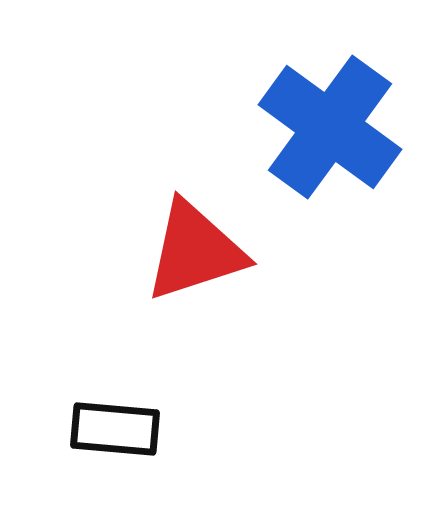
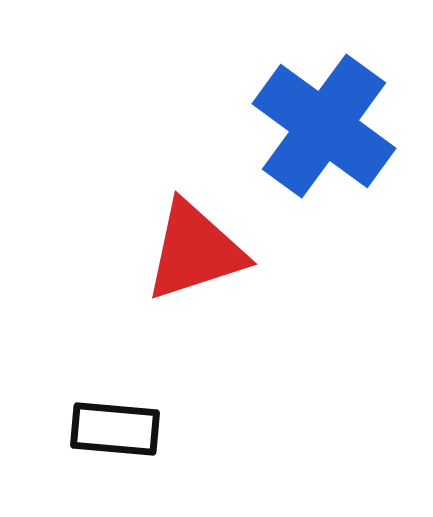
blue cross: moved 6 px left, 1 px up
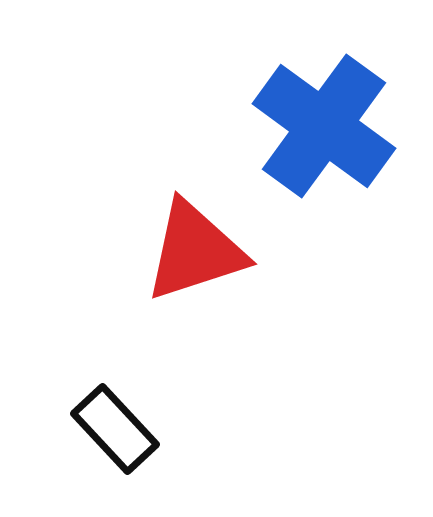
black rectangle: rotated 42 degrees clockwise
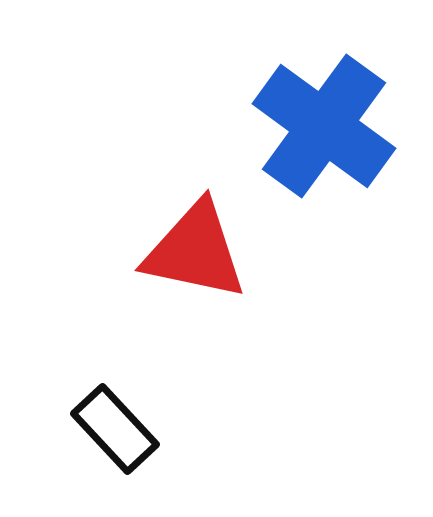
red triangle: rotated 30 degrees clockwise
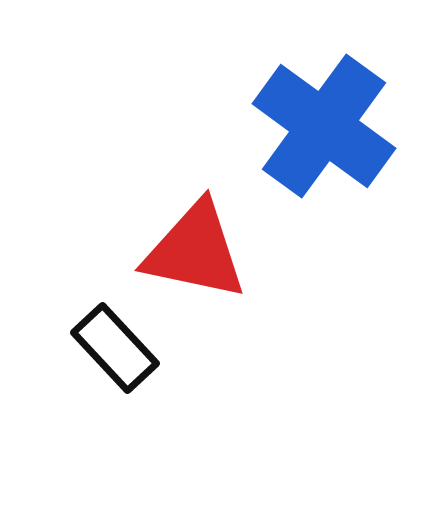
black rectangle: moved 81 px up
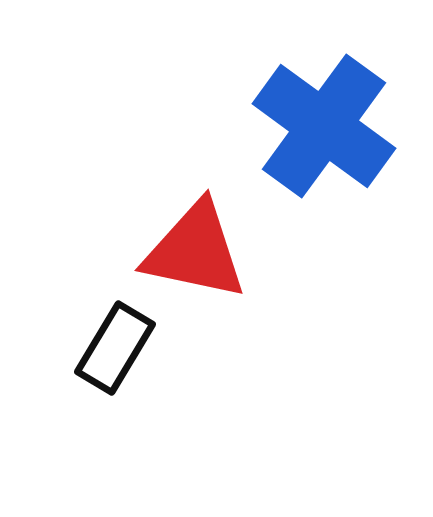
black rectangle: rotated 74 degrees clockwise
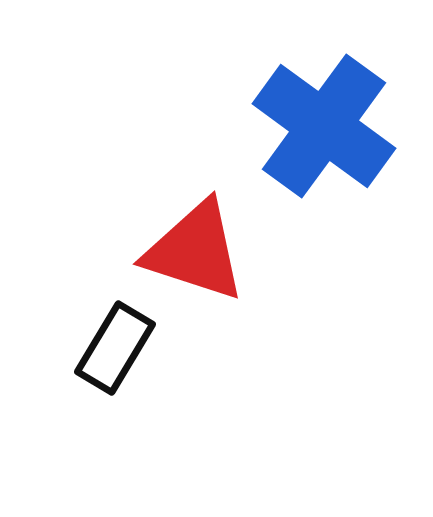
red triangle: rotated 6 degrees clockwise
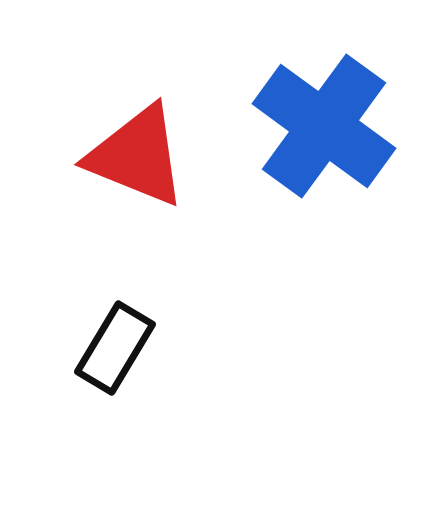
red triangle: moved 58 px left, 95 px up; rotated 4 degrees clockwise
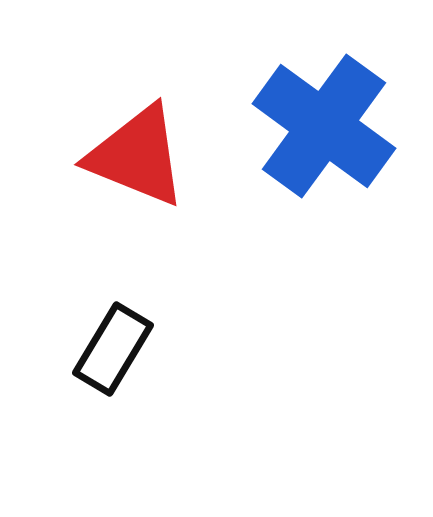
black rectangle: moved 2 px left, 1 px down
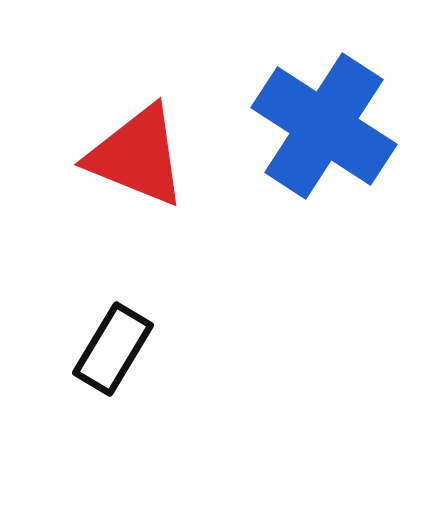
blue cross: rotated 3 degrees counterclockwise
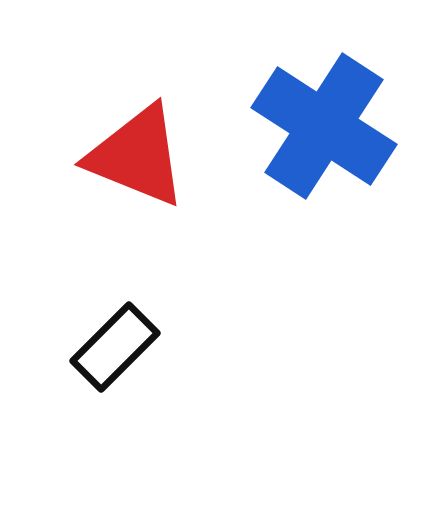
black rectangle: moved 2 px right, 2 px up; rotated 14 degrees clockwise
